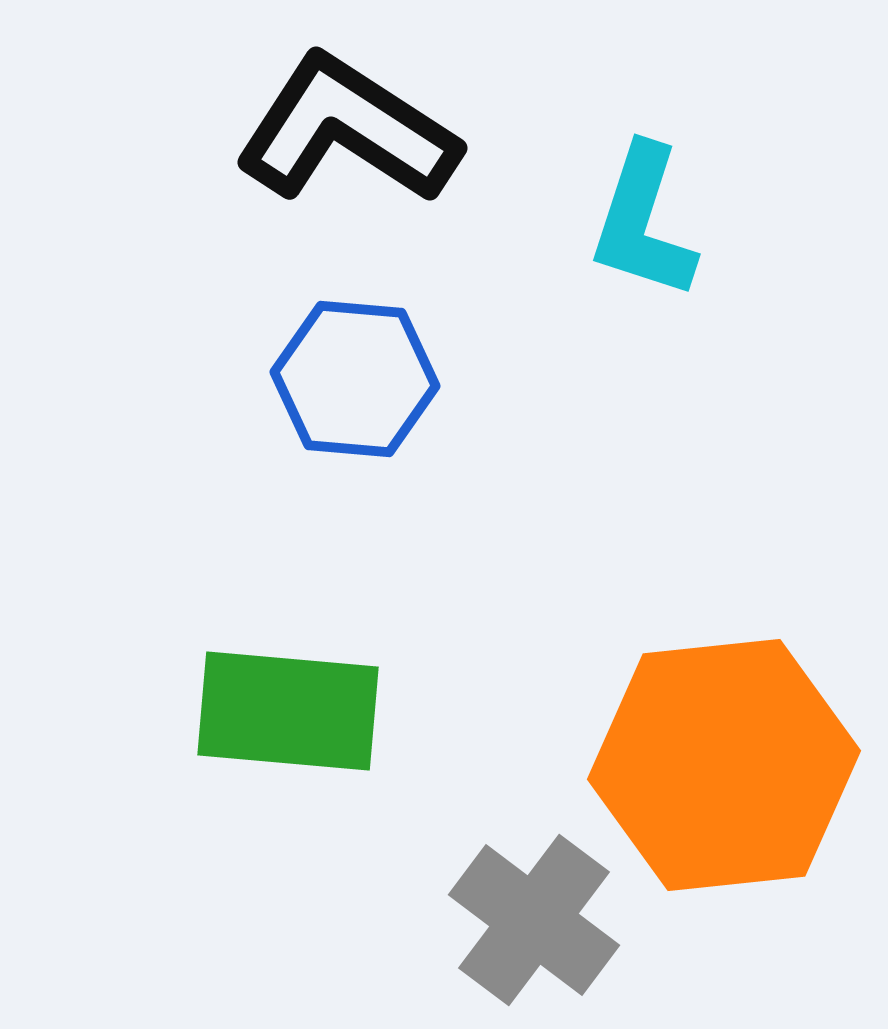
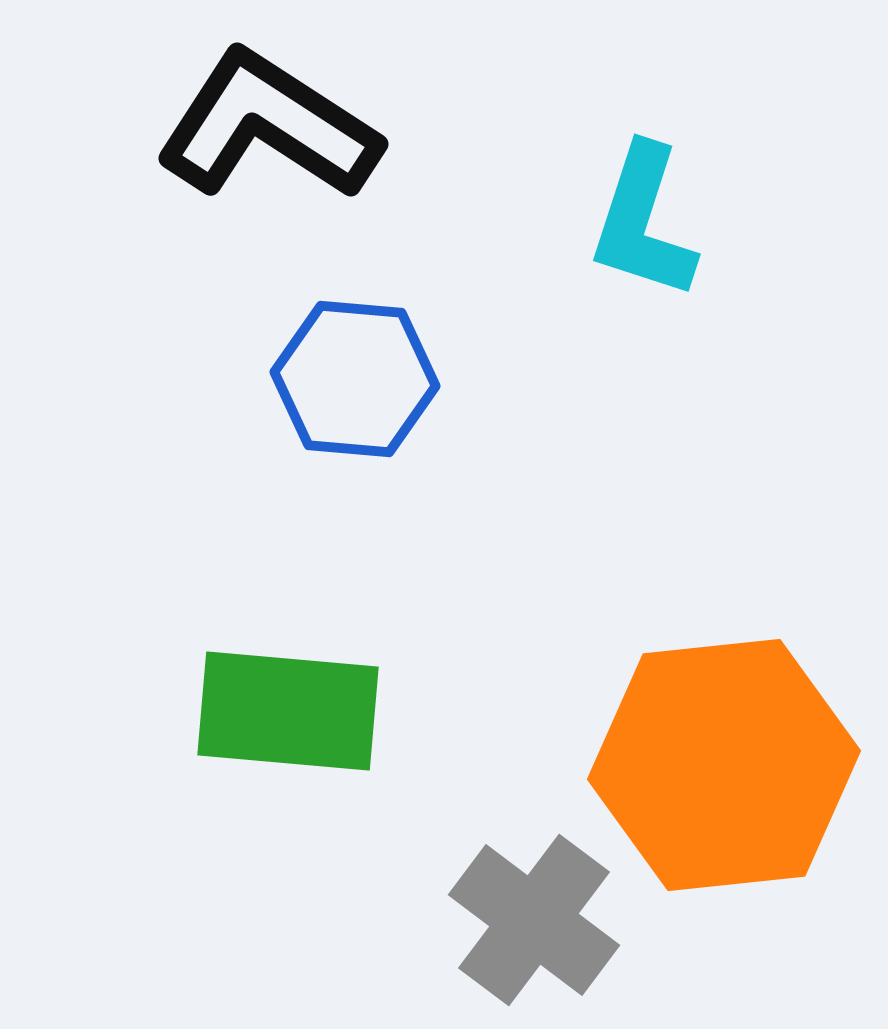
black L-shape: moved 79 px left, 4 px up
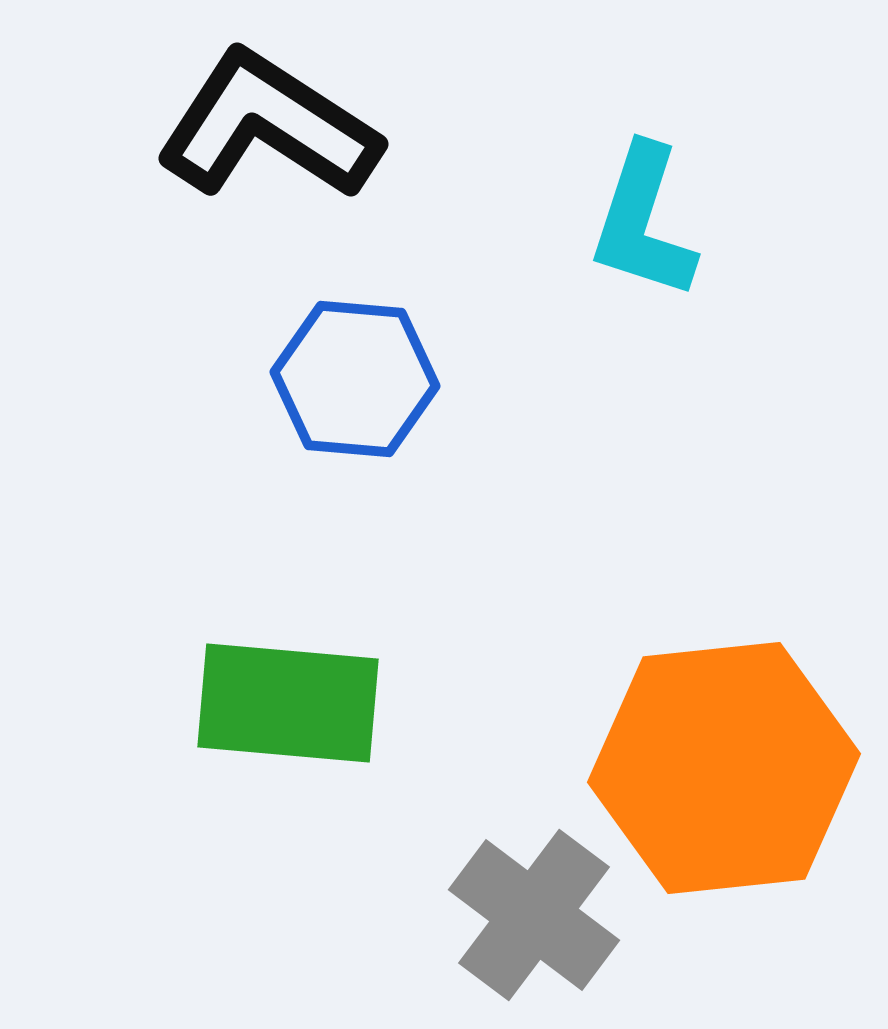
green rectangle: moved 8 px up
orange hexagon: moved 3 px down
gray cross: moved 5 px up
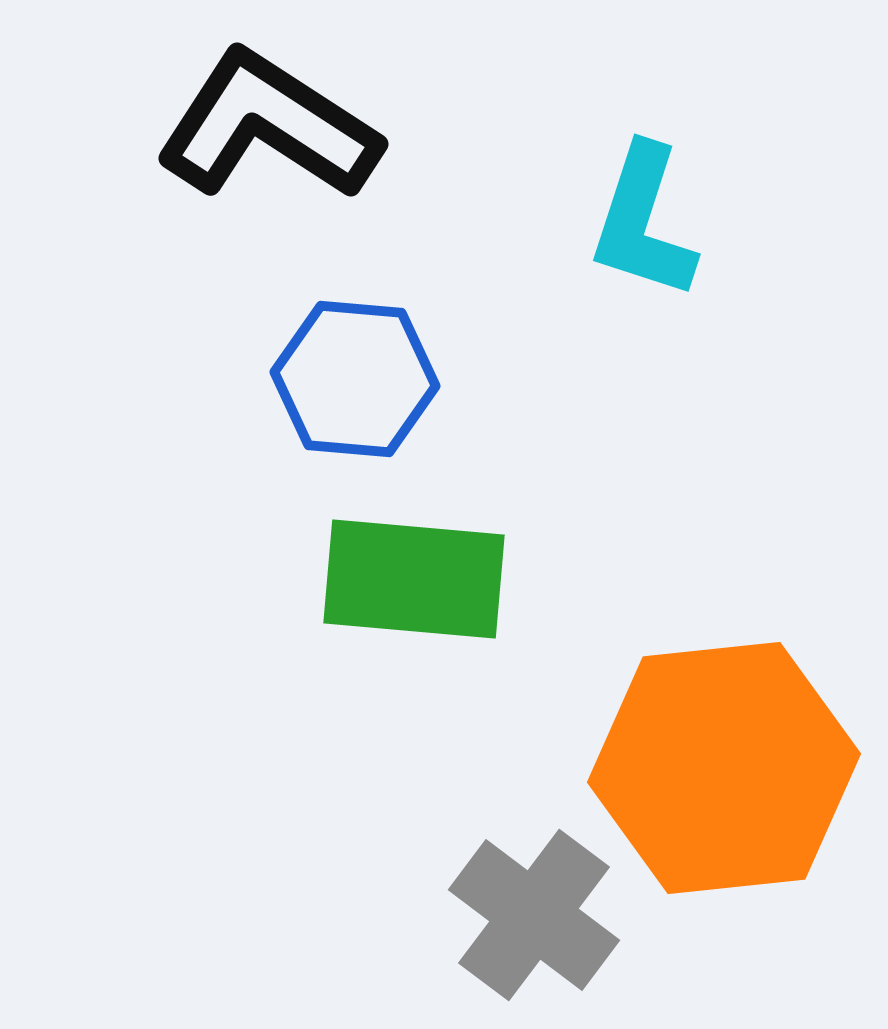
green rectangle: moved 126 px right, 124 px up
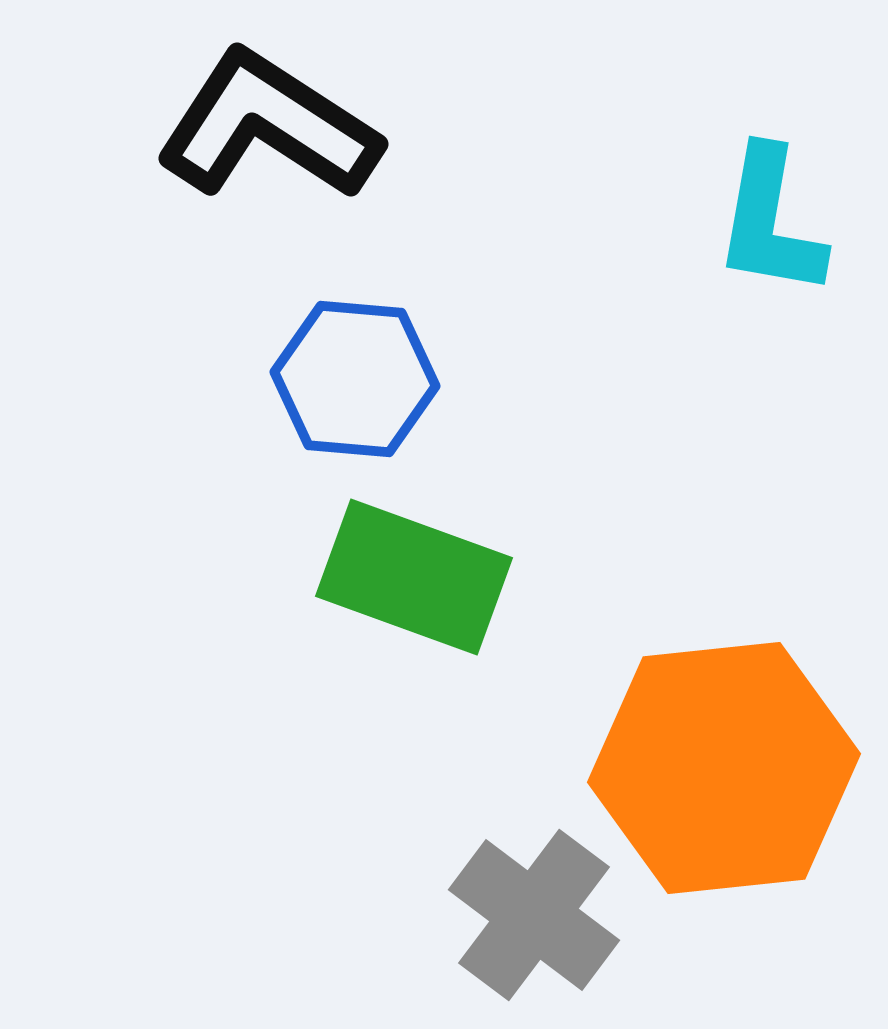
cyan L-shape: moved 127 px right; rotated 8 degrees counterclockwise
green rectangle: moved 2 px up; rotated 15 degrees clockwise
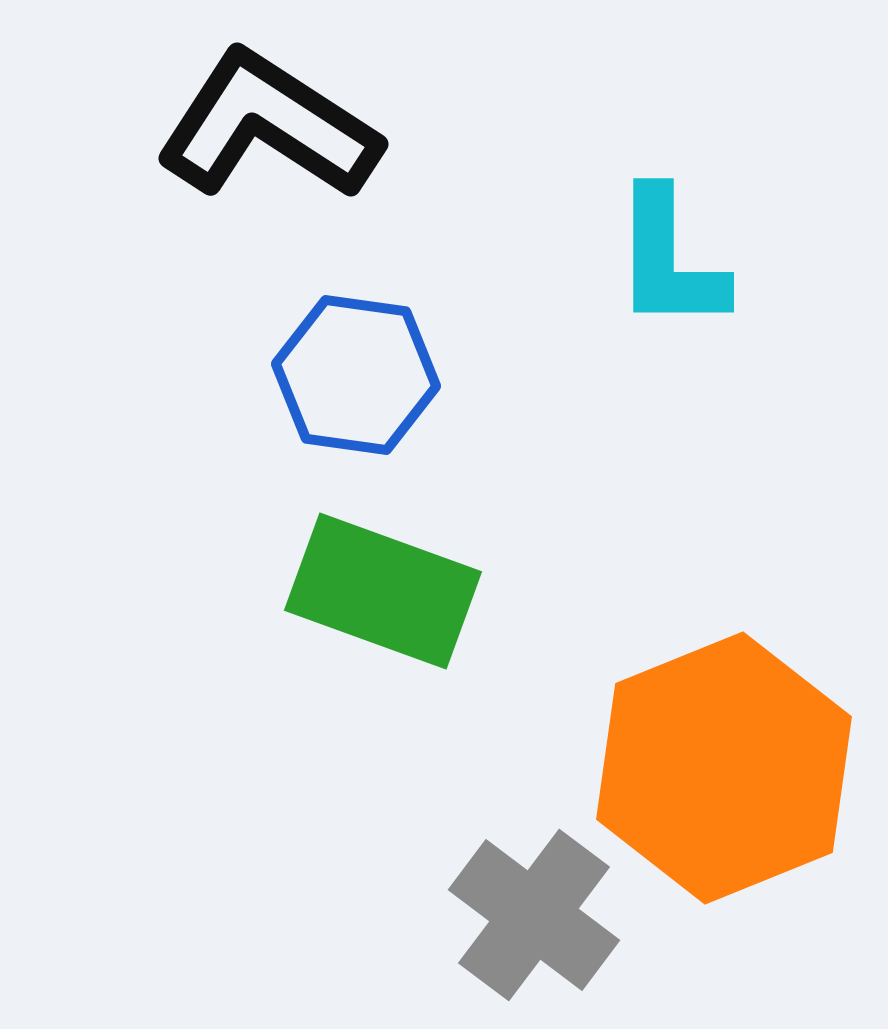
cyan L-shape: moved 101 px left, 38 px down; rotated 10 degrees counterclockwise
blue hexagon: moved 1 px right, 4 px up; rotated 3 degrees clockwise
green rectangle: moved 31 px left, 14 px down
orange hexagon: rotated 16 degrees counterclockwise
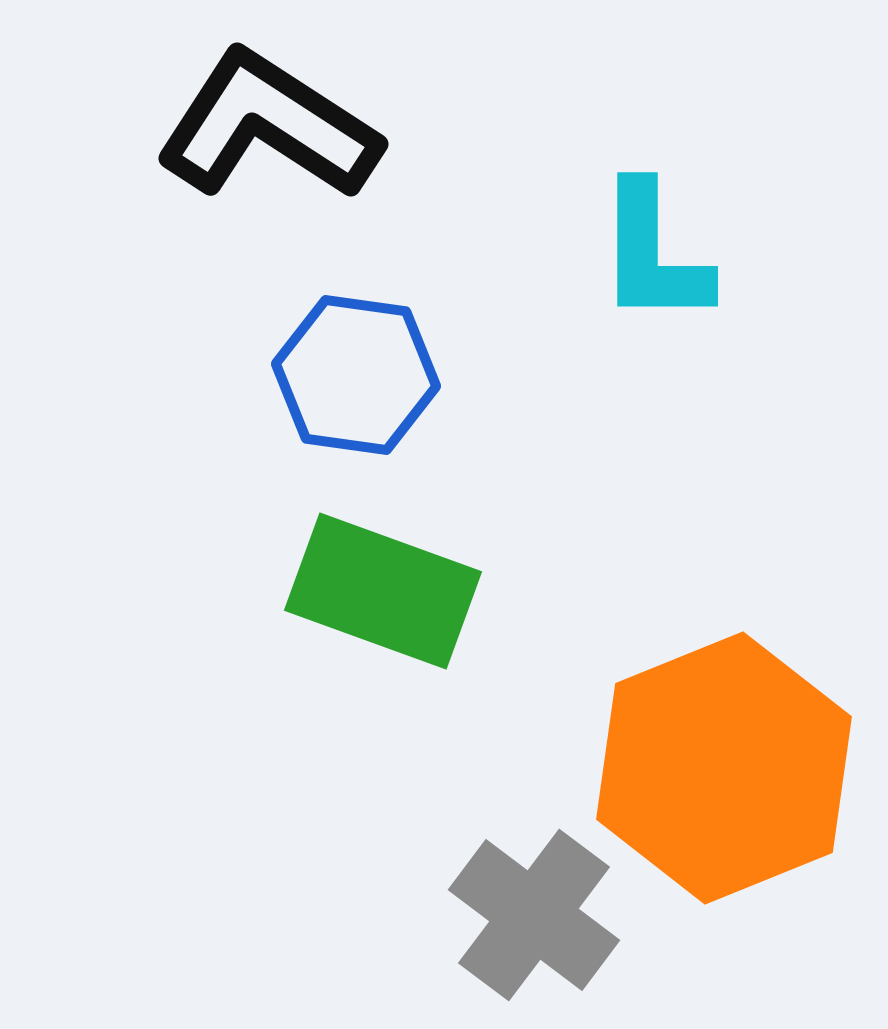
cyan L-shape: moved 16 px left, 6 px up
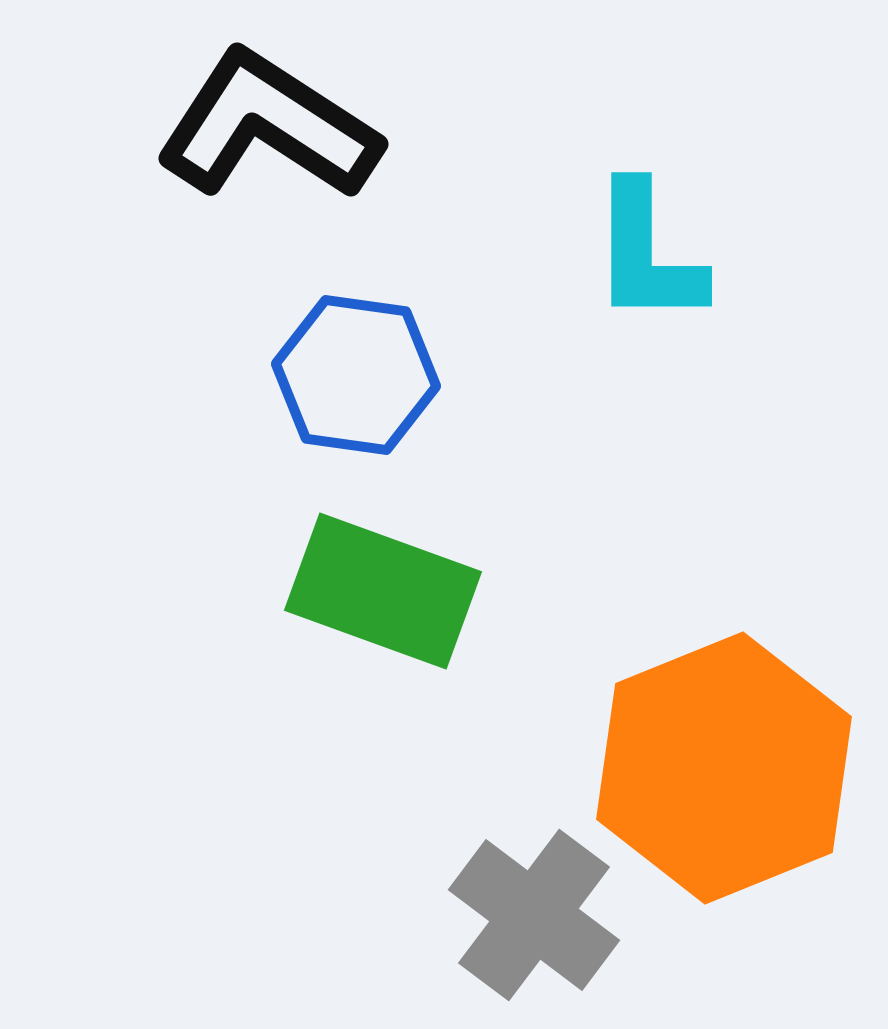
cyan L-shape: moved 6 px left
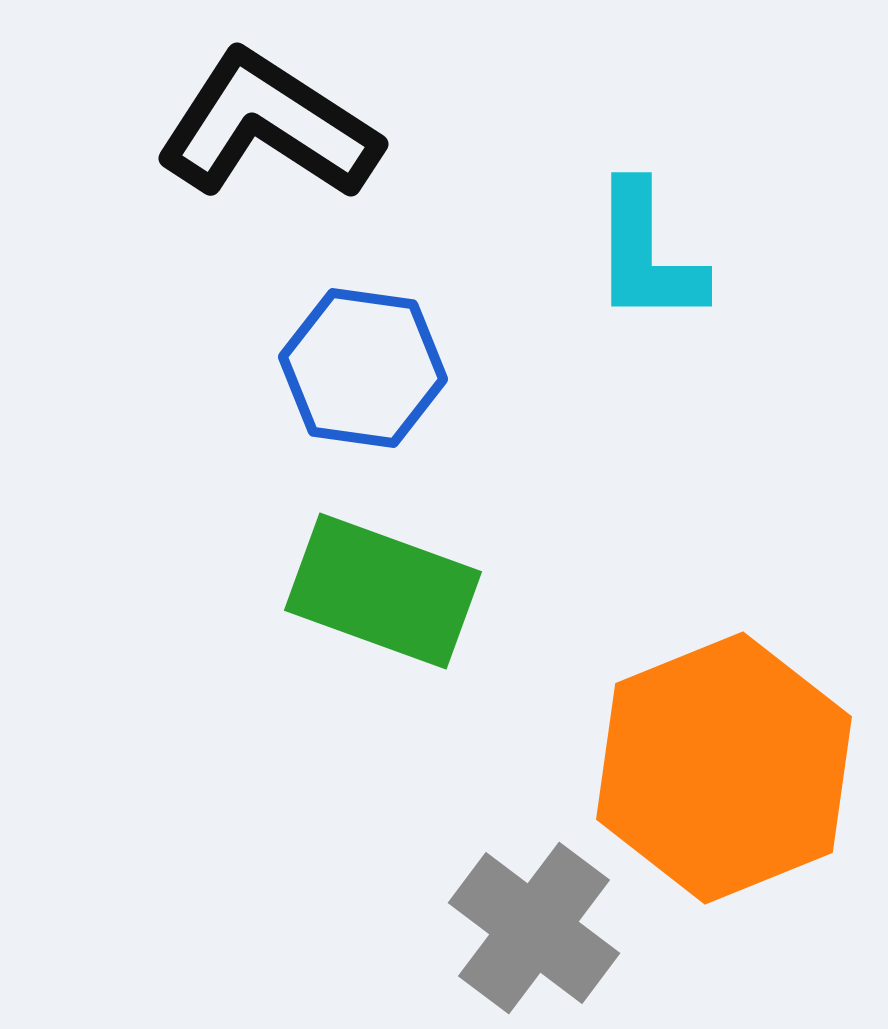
blue hexagon: moved 7 px right, 7 px up
gray cross: moved 13 px down
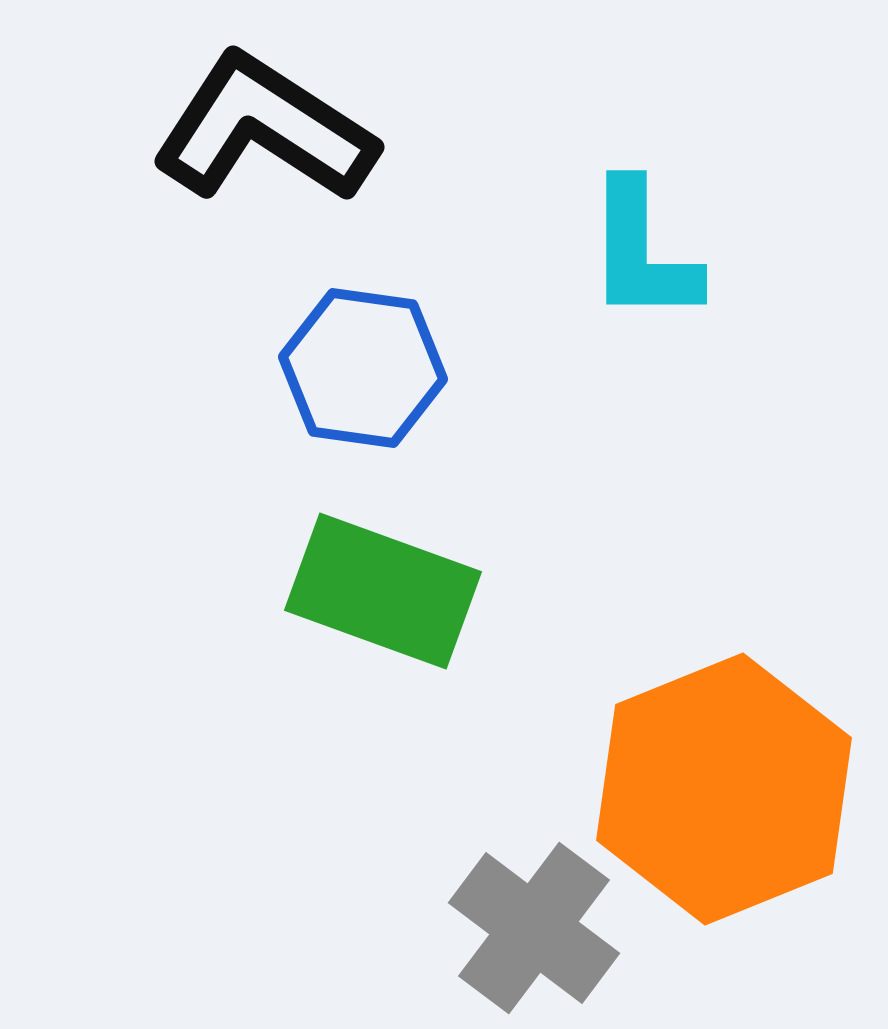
black L-shape: moved 4 px left, 3 px down
cyan L-shape: moved 5 px left, 2 px up
orange hexagon: moved 21 px down
